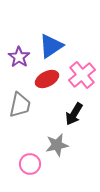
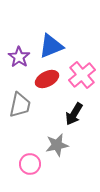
blue triangle: rotated 12 degrees clockwise
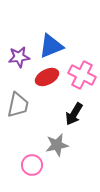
purple star: rotated 30 degrees clockwise
pink cross: rotated 24 degrees counterclockwise
red ellipse: moved 2 px up
gray trapezoid: moved 2 px left
pink circle: moved 2 px right, 1 px down
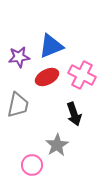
black arrow: rotated 50 degrees counterclockwise
gray star: rotated 20 degrees counterclockwise
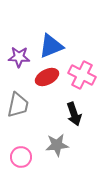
purple star: rotated 10 degrees clockwise
gray star: rotated 25 degrees clockwise
pink circle: moved 11 px left, 8 px up
